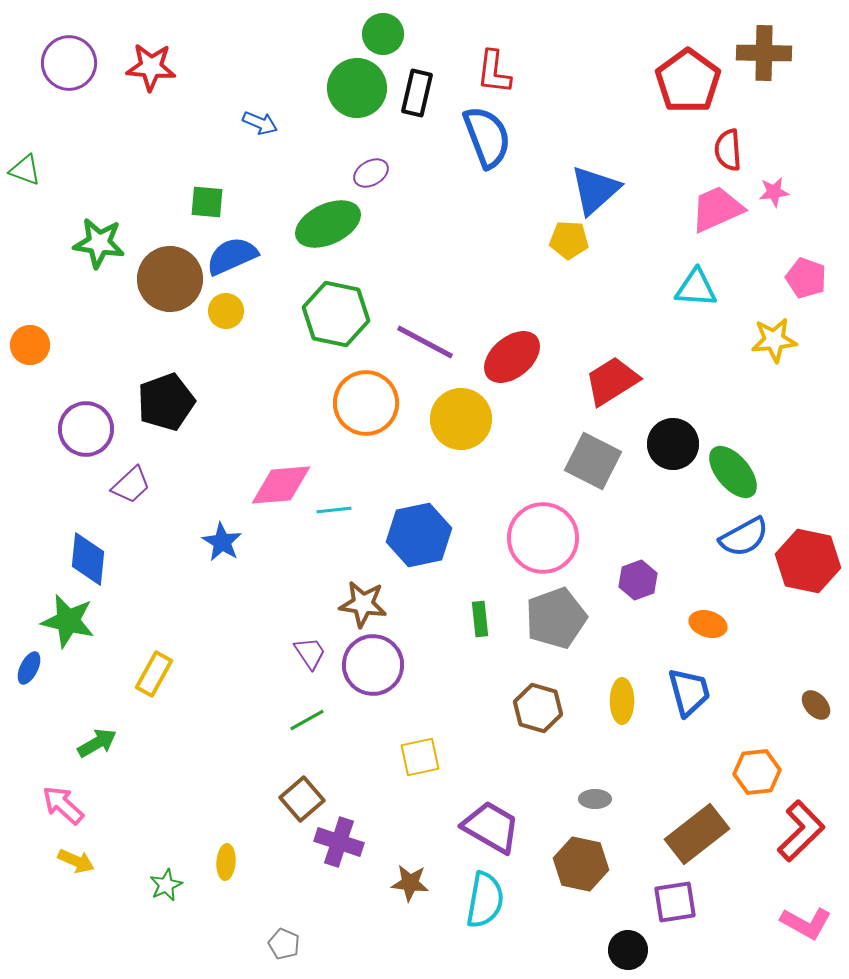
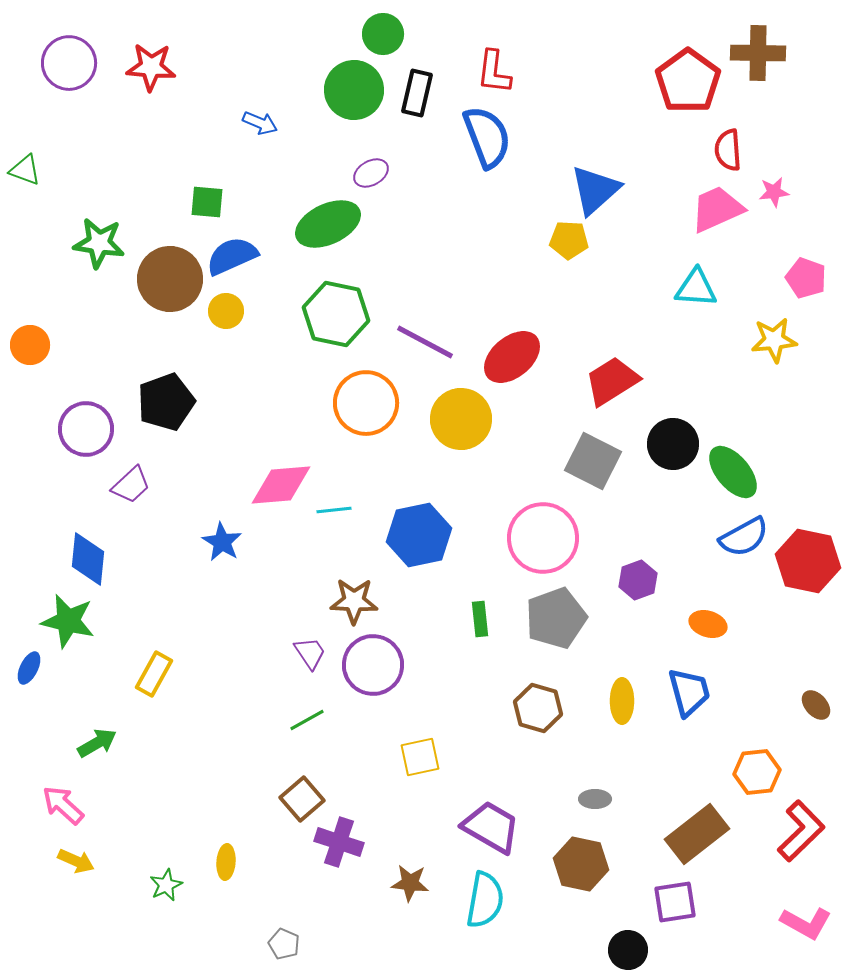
brown cross at (764, 53): moved 6 px left
green circle at (357, 88): moved 3 px left, 2 px down
brown star at (363, 604): moved 9 px left, 3 px up; rotated 6 degrees counterclockwise
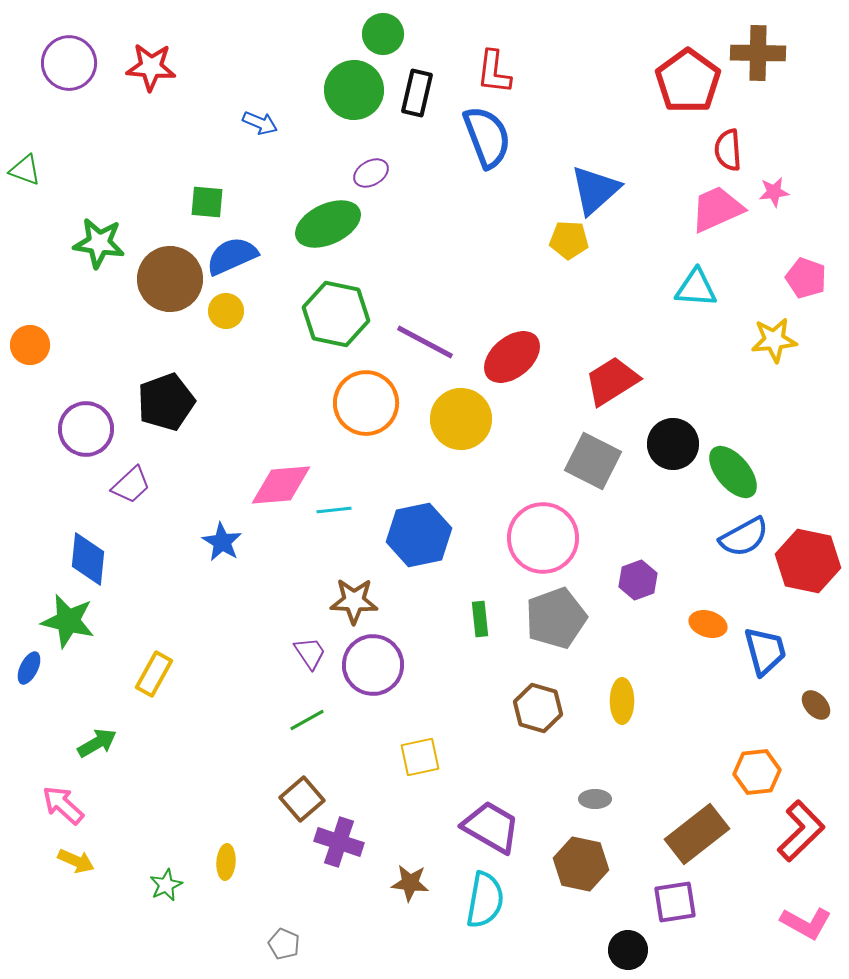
blue trapezoid at (689, 692): moved 76 px right, 41 px up
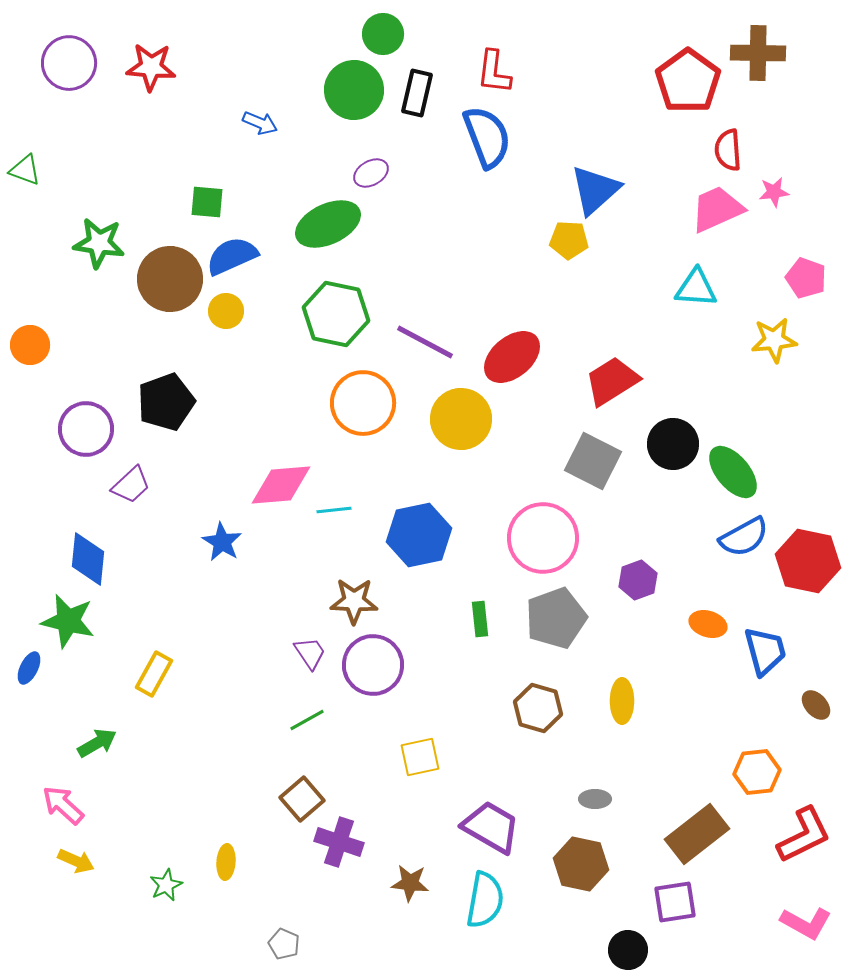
orange circle at (366, 403): moved 3 px left
red L-shape at (801, 831): moved 3 px right, 4 px down; rotated 18 degrees clockwise
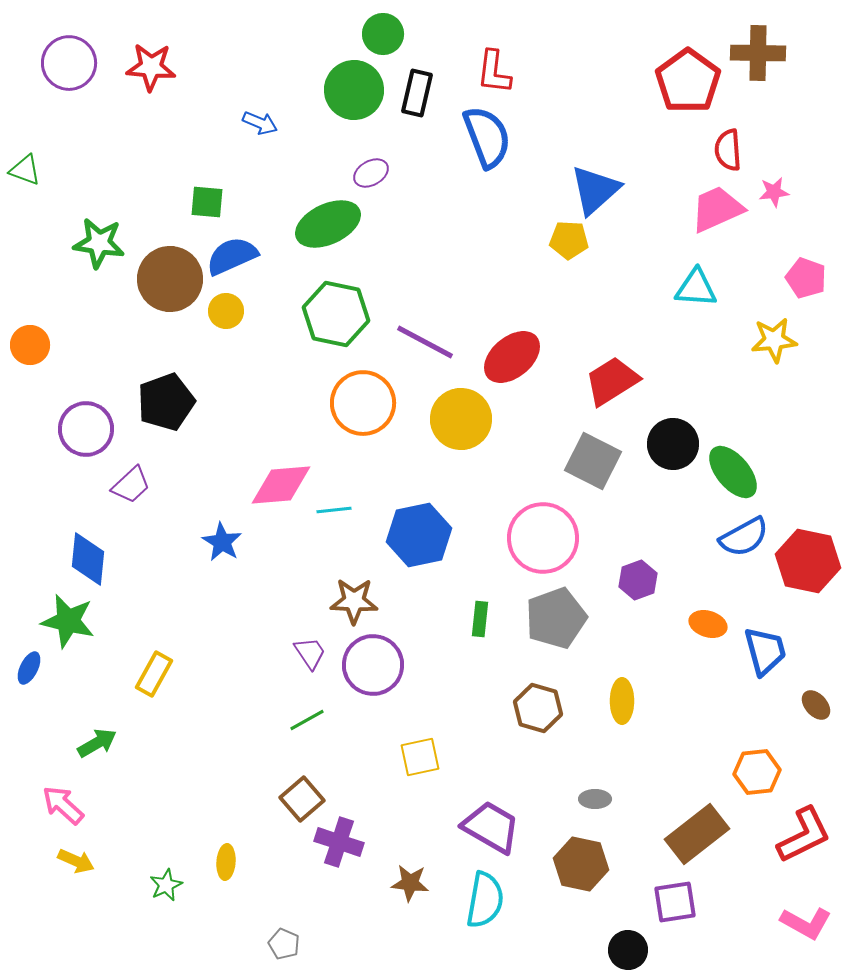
green rectangle at (480, 619): rotated 12 degrees clockwise
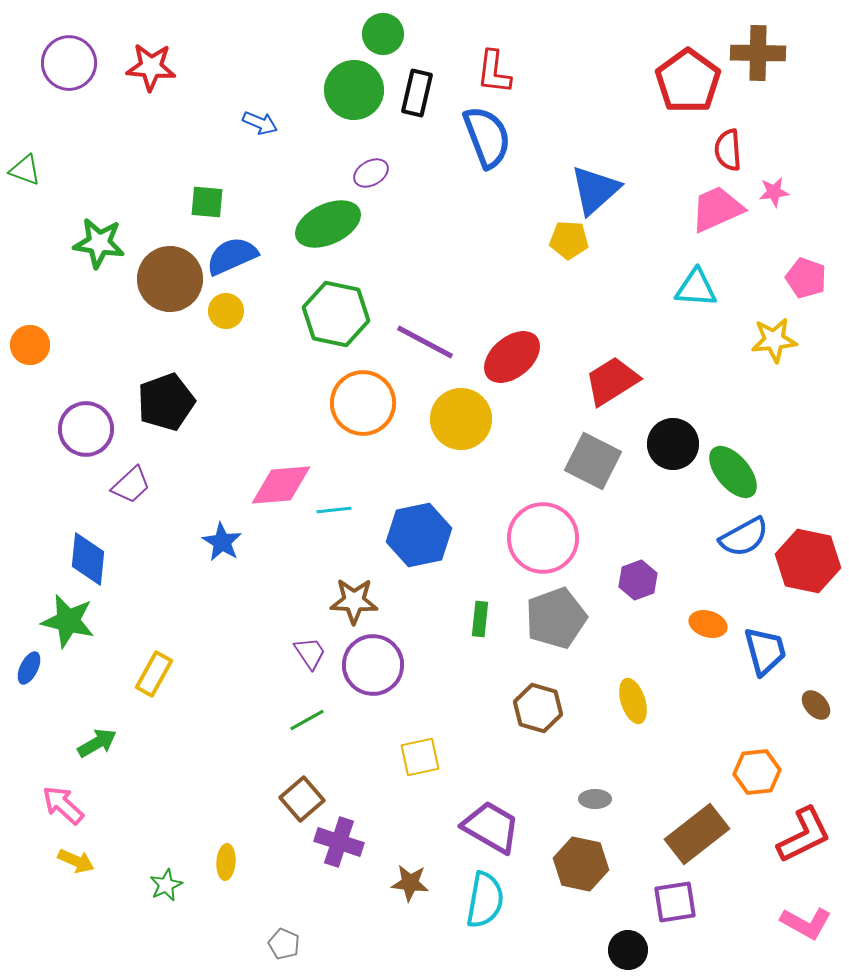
yellow ellipse at (622, 701): moved 11 px right; rotated 18 degrees counterclockwise
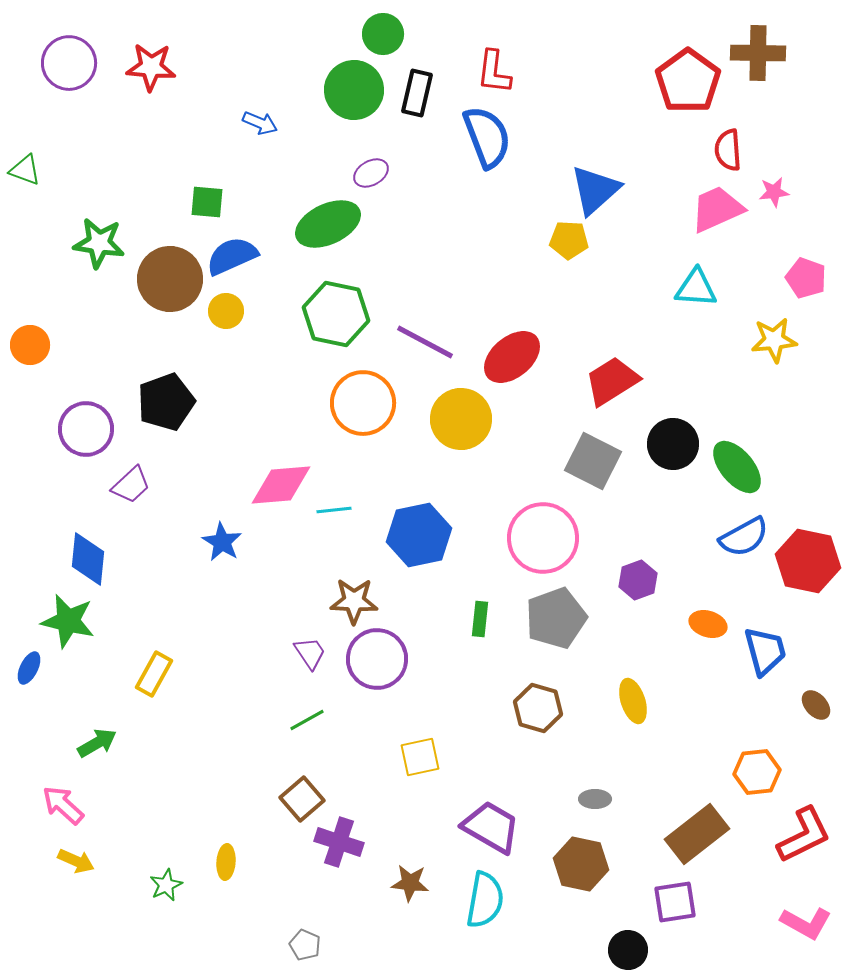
green ellipse at (733, 472): moved 4 px right, 5 px up
purple circle at (373, 665): moved 4 px right, 6 px up
gray pentagon at (284, 944): moved 21 px right, 1 px down
